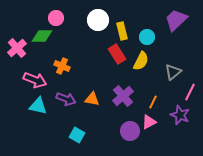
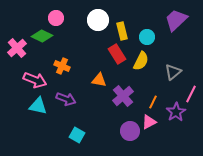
green diamond: rotated 25 degrees clockwise
pink line: moved 1 px right, 2 px down
orange triangle: moved 7 px right, 19 px up
purple star: moved 4 px left, 3 px up; rotated 18 degrees clockwise
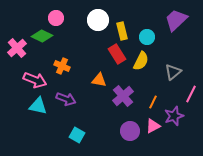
purple star: moved 2 px left, 4 px down; rotated 12 degrees clockwise
pink triangle: moved 4 px right, 4 px down
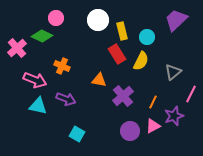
cyan square: moved 1 px up
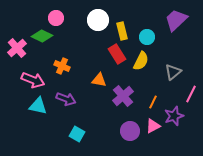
pink arrow: moved 2 px left
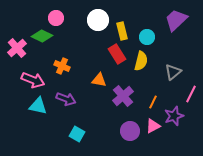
yellow semicircle: rotated 12 degrees counterclockwise
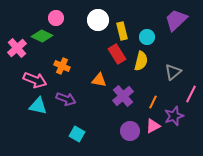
pink arrow: moved 2 px right
